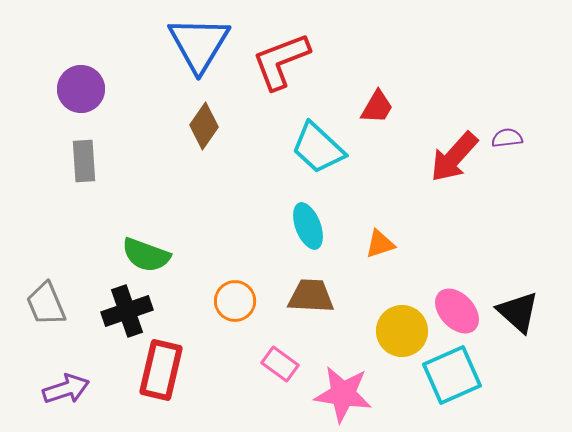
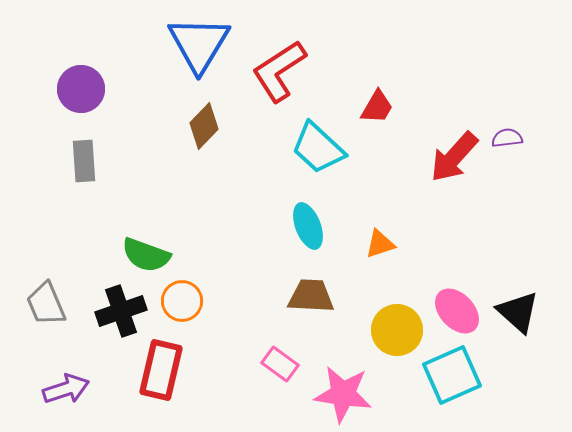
red L-shape: moved 2 px left, 10 px down; rotated 12 degrees counterclockwise
brown diamond: rotated 9 degrees clockwise
orange circle: moved 53 px left
black cross: moved 6 px left
yellow circle: moved 5 px left, 1 px up
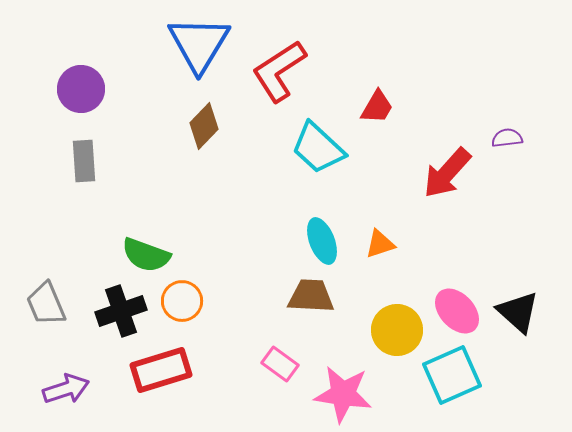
red arrow: moved 7 px left, 16 px down
cyan ellipse: moved 14 px right, 15 px down
red rectangle: rotated 60 degrees clockwise
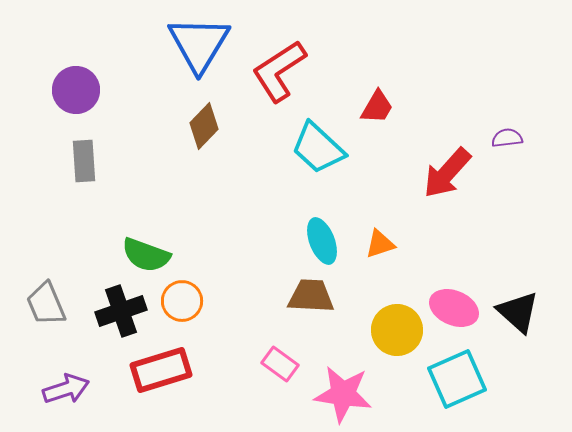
purple circle: moved 5 px left, 1 px down
pink ellipse: moved 3 px left, 3 px up; rotated 24 degrees counterclockwise
cyan square: moved 5 px right, 4 px down
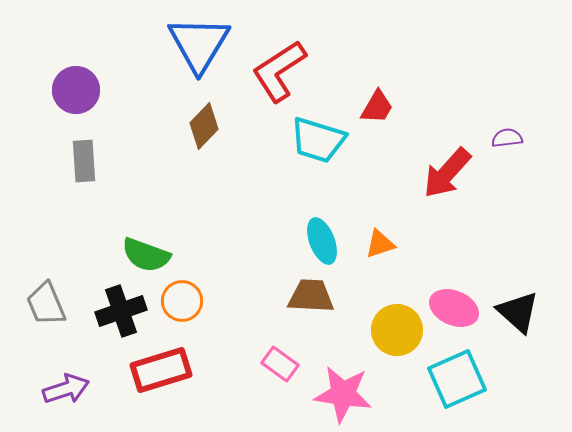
cyan trapezoid: moved 8 px up; rotated 26 degrees counterclockwise
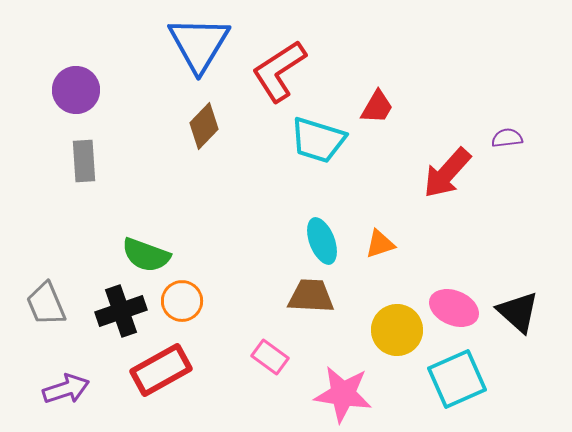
pink rectangle: moved 10 px left, 7 px up
red rectangle: rotated 12 degrees counterclockwise
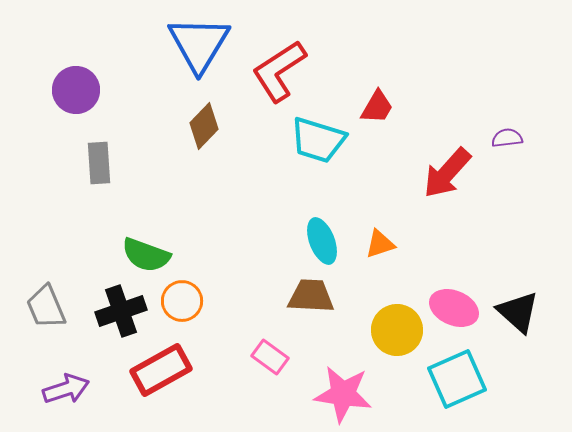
gray rectangle: moved 15 px right, 2 px down
gray trapezoid: moved 3 px down
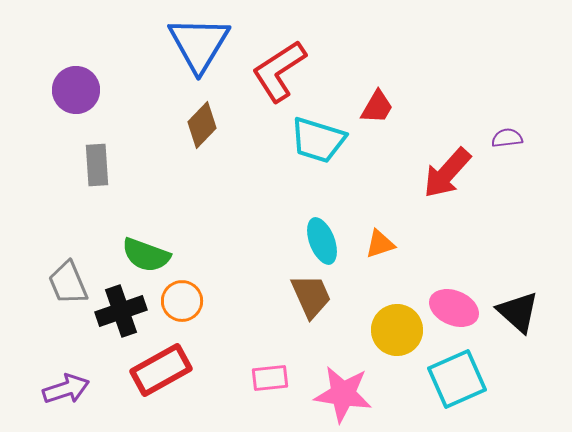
brown diamond: moved 2 px left, 1 px up
gray rectangle: moved 2 px left, 2 px down
brown trapezoid: rotated 63 degrees clockwise
gray trapezoid: moved 22 px right, 24 px up
pink rectangle: moved 21 px down; rotated 42 degrees counterclockwise
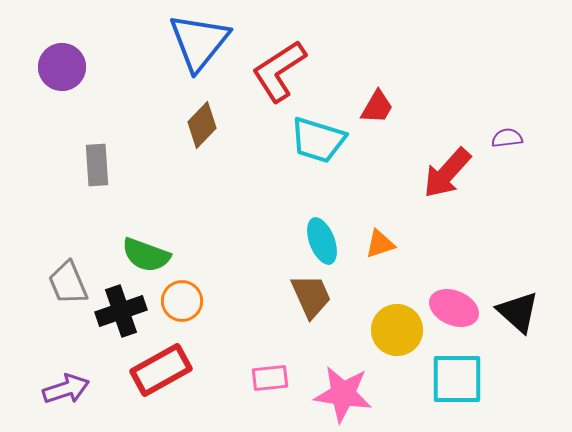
blue triangle: moved 2 px up; rotated 8 degrees clockwise
purple circle: moved 14 px left, 23 px up
cyan square: rotated 24 degrees clockwise
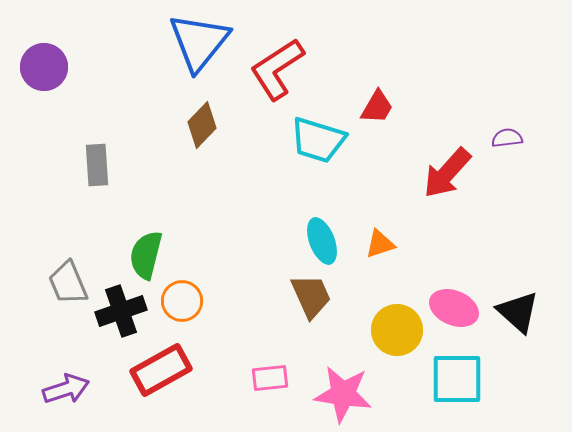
purple circle: moved 18 px left
red L-shape: moved 2 px left, 2 px up
green semicircle: rotated 84 degrees clockwise
